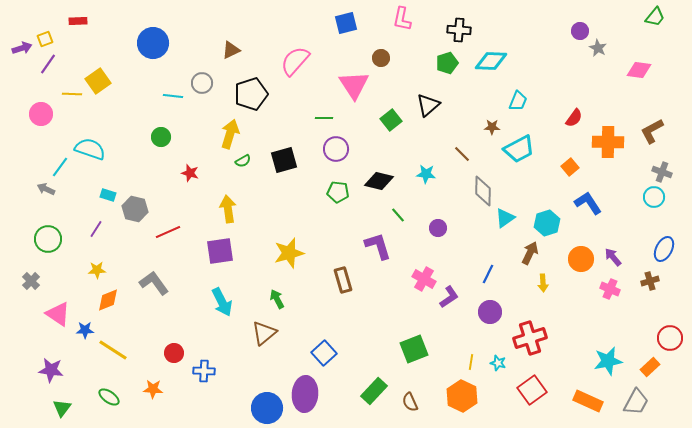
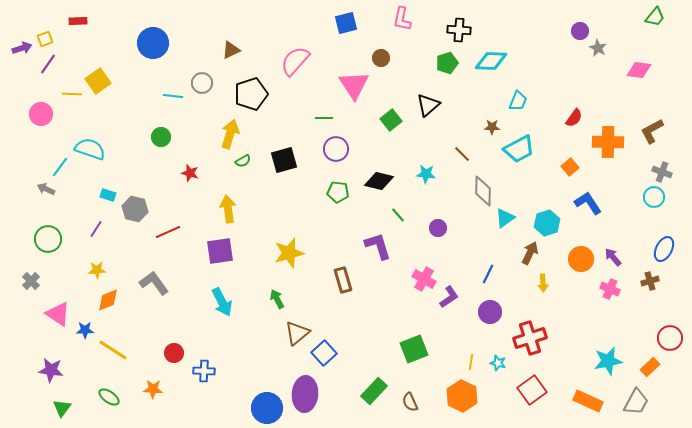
brown triangle at (264, 333): moved 33 px right
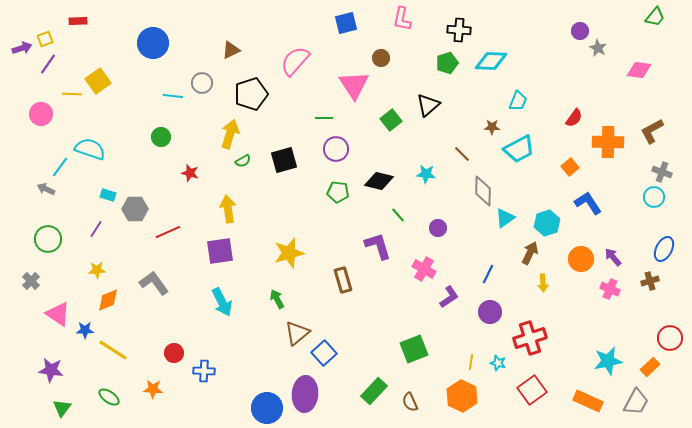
gray hexagon at (135, 209): rotated 15 degrees counterclockwise
pink cross at (424, 279): moved 10 px up
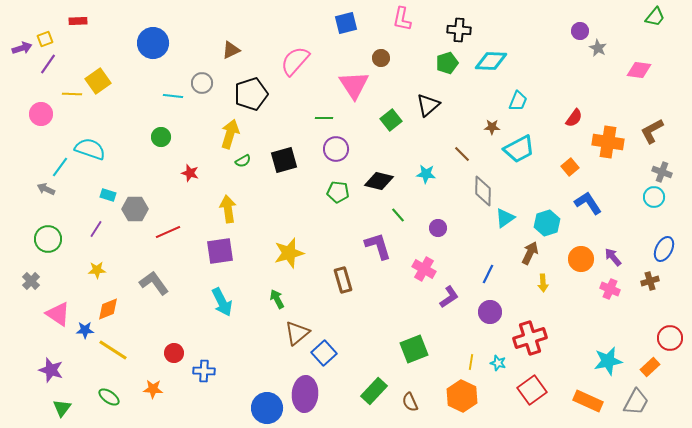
orange cross at (608, 142): rotated 8 degrees clockwise
orange diamond at (108, 300): moved 9 px down
purple star at (51, 370): rotated 10 degrees clockwise
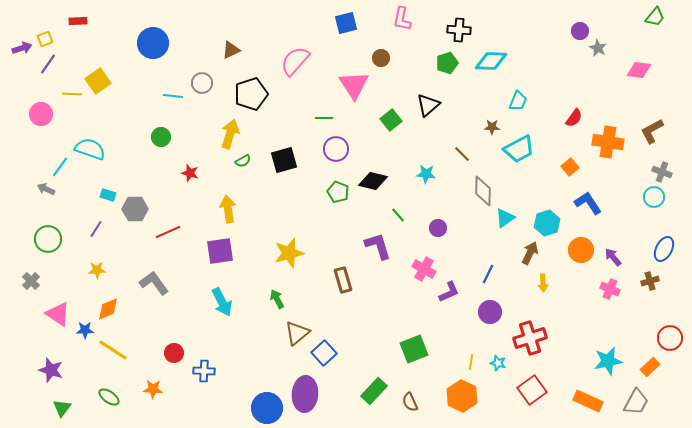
black diamond at (379, 181): moved 6 px left
green pentagon at (338, 192): rotated 15 degrees clockwise
orange circle at (581, 259): moved 9 px up
purple L-shape at (449, 297): moved 5 px up; rotated 10 degrees clockwise
